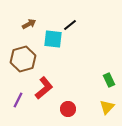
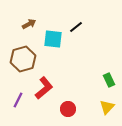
black line: moved 6 px right, 2 px down
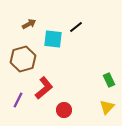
red circle: moved 4 px left, 1 px down
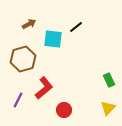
yellow triangle: moved 1 px right, 1 px down
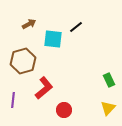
brown hexagon: moved 2 px down
purple line: moved 5 px left; rotated 21 degrees counterclockwise
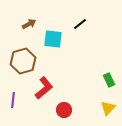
black line: moved 4 px right, 3 px up
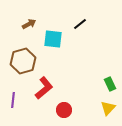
green rectangle: moved 1 px right, 4 px down
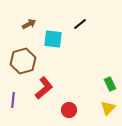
red circle: moved 5 px right
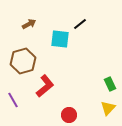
cyan square: moved 7 px right
red L-shape: moved 1 px right, 2 px up
purple line: rotated 35 degrees counterclockwise
red circle: moved 5 px down
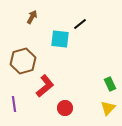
brown arrow: moved 3 px right, 7 px up; rotated 32 degrees counterclockwise
purple line: moved 1 px right, 4 px down; rotated 21 degrees clockwise
red circle: moved 4 px left, 7 px up
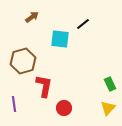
brown arrow: rotated 24 degrees clockwise
black line: moved 3 px right
red L-shape: moved 1 px left; rotated 40 degrees counterclockwise
red circle: moved 1 px left
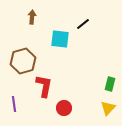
brown arrow: rotated 48 degrees counterclockwise
green rectangle: rotated 40 degrees clockwise
